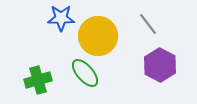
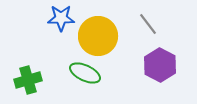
green ellipse: rotated 24 degrees counterclockwise
green cross: moved 10 px left
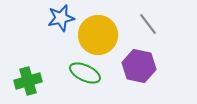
blue star: rotated 12 degrees counterclockwise
yellow circle: moved 1 px up
purple hexagon: moved 21 px left, 1 px down; rotated 16 degrees counterclockwise
green cross: moved 1 px down
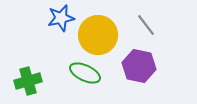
gray line: moved 2 px left, 1 px down
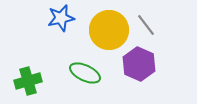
yellow circle: moved 11 px right, 5 px up
purple hexagon: moved 2 px up; rotated 12 degrees clockwise
